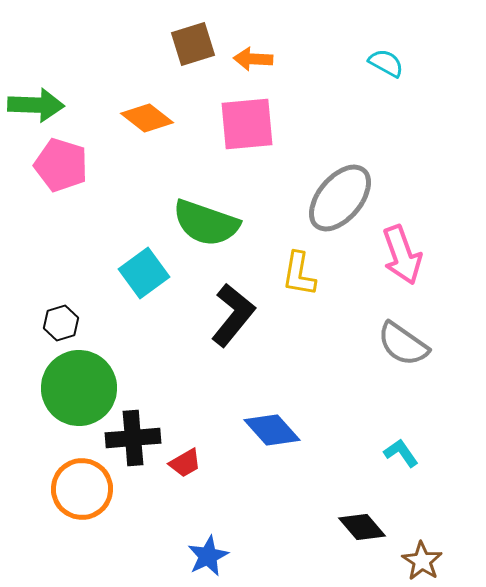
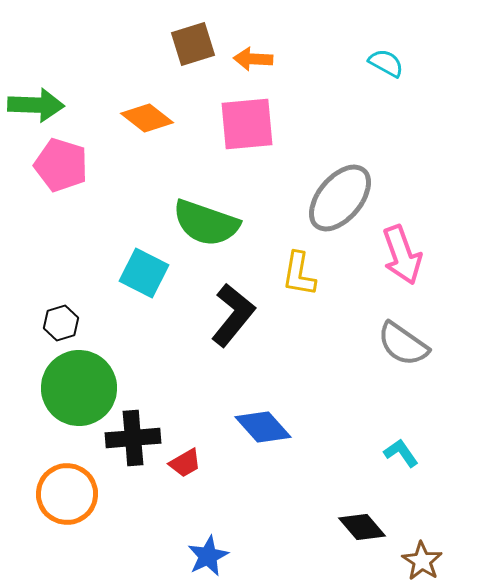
cyan square: rotated 27 degrees counterclockwise
blue diamond: moved 9 px left, 3 px up
orange circle: moved 15 px left, 5 px down
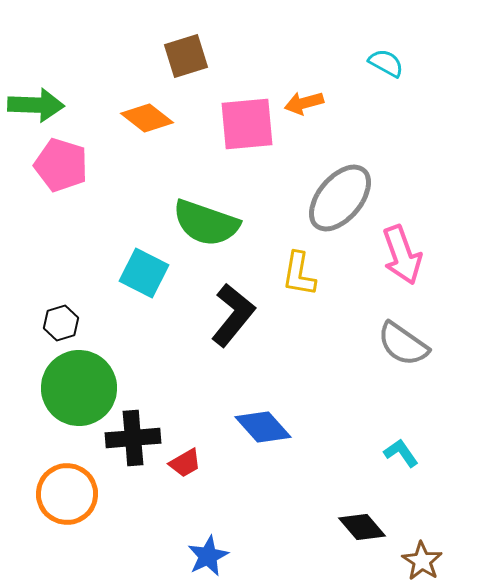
brown square: moved 7 px left, 12 px down
orange arrow: moved 51 px right, 44 px down; rotated 18 degrees counterclockwise
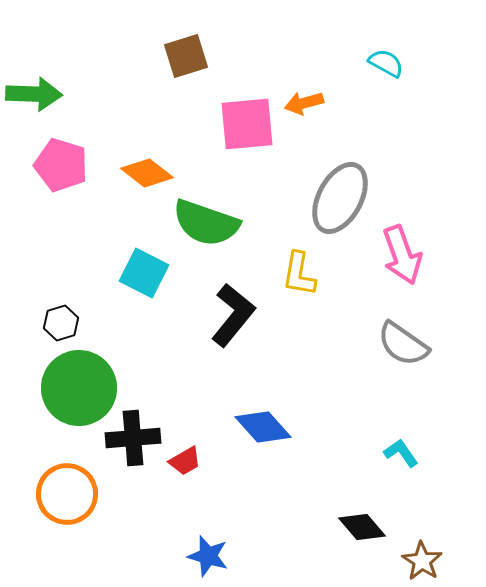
green arrow: moved 2 px left, 11 px up
orange diamond: moved 55 px down
gray ellipse: rotated 12 degrees counterclockwise
red trapezoid: moved 2 px up
blue star: rotated 30 degrees counterclockwise
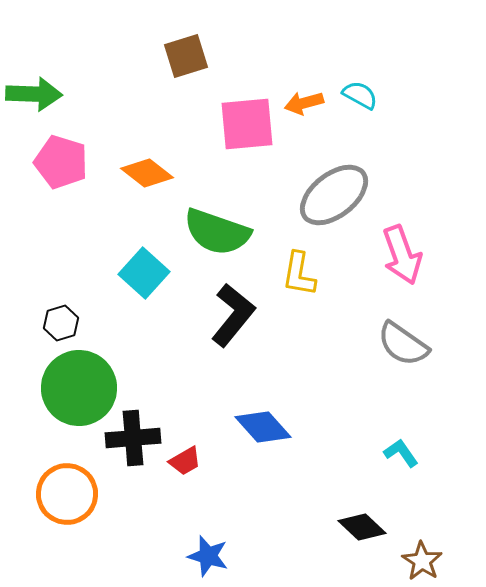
cyan semicircle: moved 26 px left, 32 px down
pink pentagon: moved 3 px up
gray ellipse: moved 6 px left, 3 px up; rotated 24 degrees clockwise
green semicircle: moved 11 px right, 9 px down
cyan square: rotated 15 degrees clockwise
black diamond: rotated 6 degrees counterclockwise
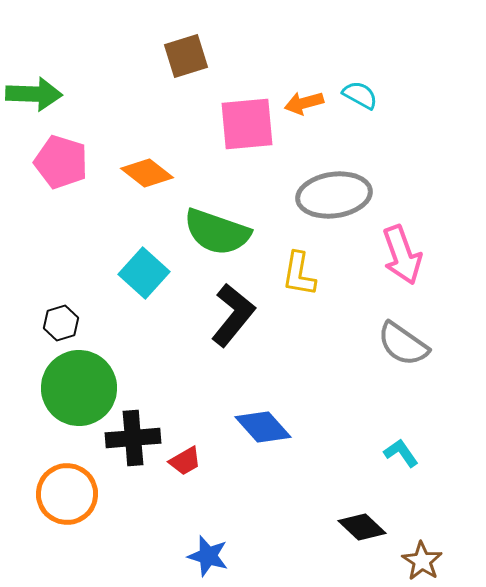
gray ellipse: rotated 30 degrees clockwise
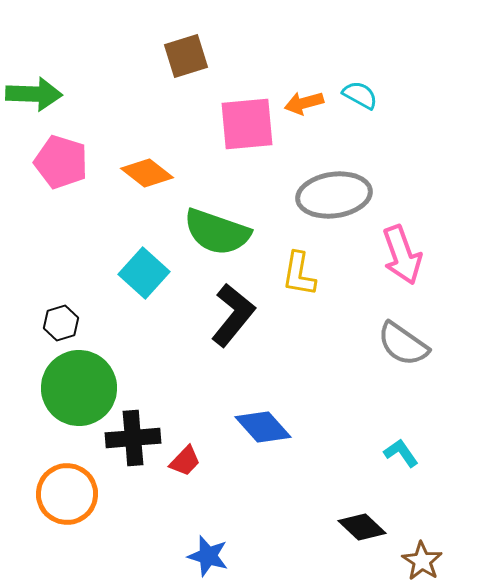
red trapezoid: rotated 16 degrees counterclockwise
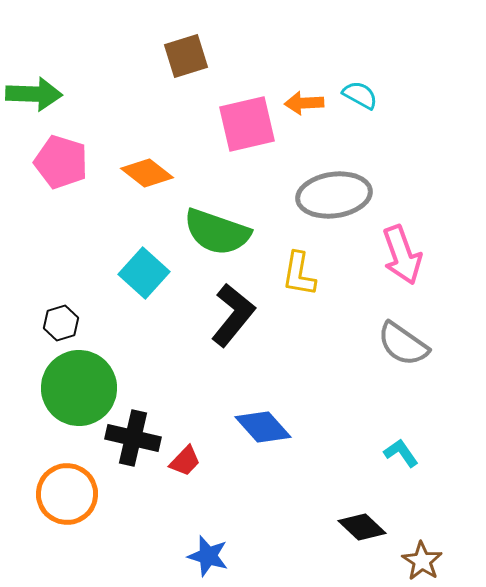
orange arrow: rotated 12 degrees clockwise
pink square: rotated 8 degrees counterclockwise
black cross: rotated 18 degrees clockwise
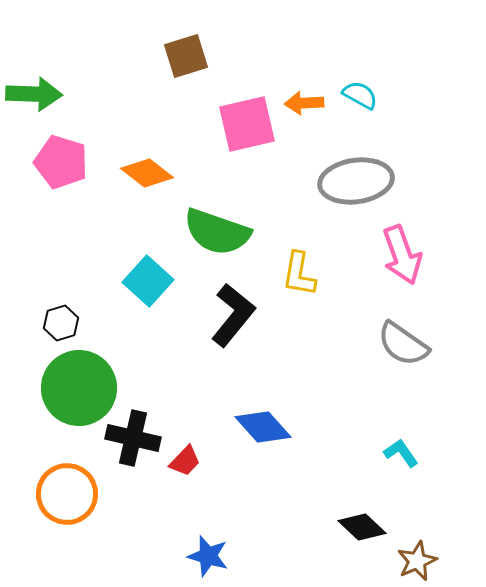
gray ellipse: moved 22 px right, 14 px up
cyan square: moved 4 px right, 8 px down
brown star: moved 5 px left; rotated 15 degrees clockwise
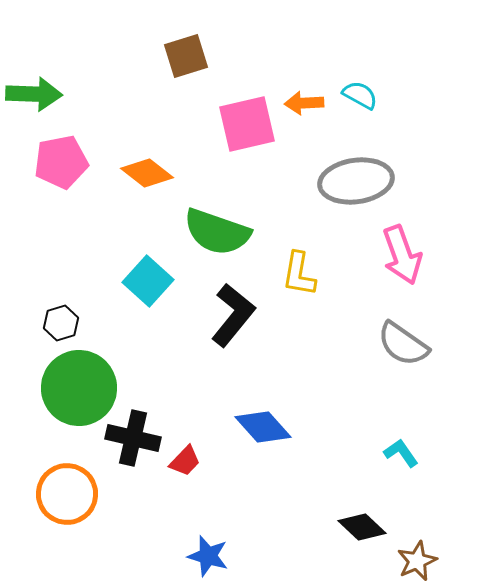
pink pentagon: rotated 28 degrees counterclockwise
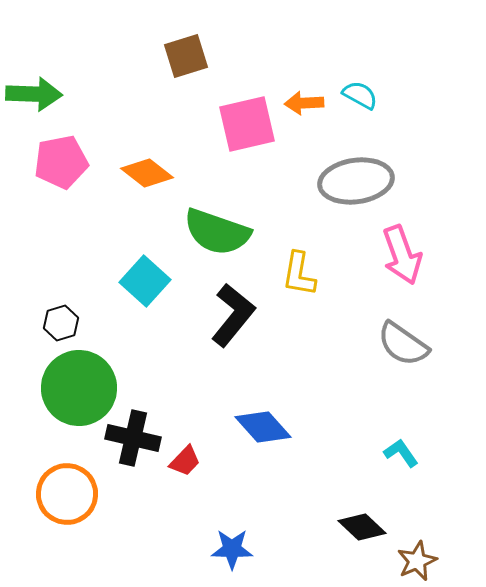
cyan square: moved 3 px left
blue star: moved 24 px right, 7 px up; rotated 15 degrees counterclockwise
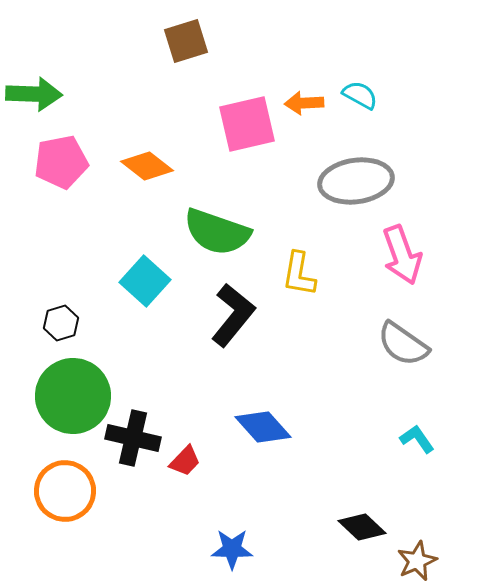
brown square: moved 15 px up
orange diamond: moved 7 px up
green circle: moved 6 px left, 8 px down
cyan L-shape: moved 16 px right, 14 px up
orange circle: moved 2 px left, 3 px up
